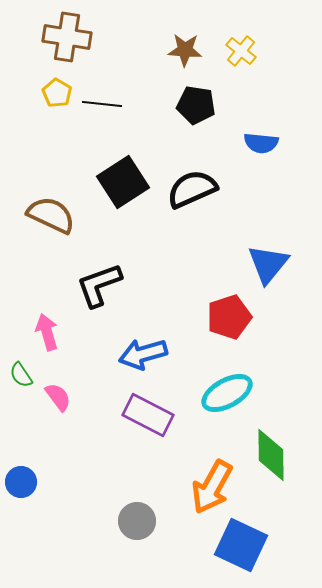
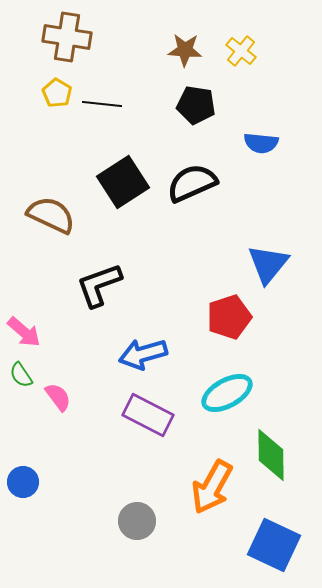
black semicircle: moved 6 px up
pink arrow: moved 23 px left; rotated 147 degrees clockwise
blue circle: moved 2 px right
blue square: moved 33 px right
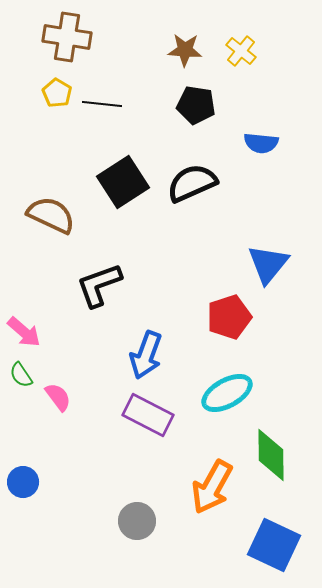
blue arrow: moved 3 px right, 1 px down; rotated 54 degrees counterclockwise
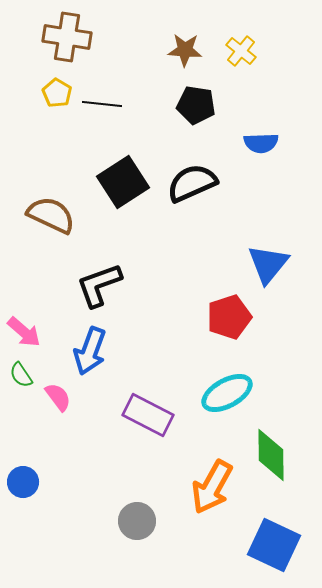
blue semicircle: rotated 8 degrees counterclockwise
blue arrow: moved 56 px left, 4 px up
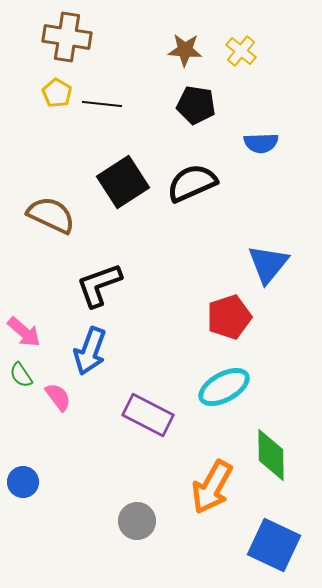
cyan ellipse: moved 3 px left, 6 px up
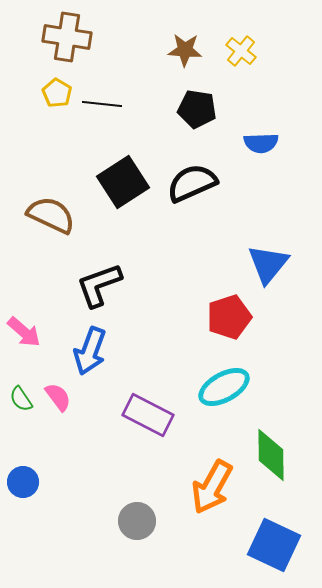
black pentagon: moved 1 px right, 4 px down
green semicircle: moved 24 px down
